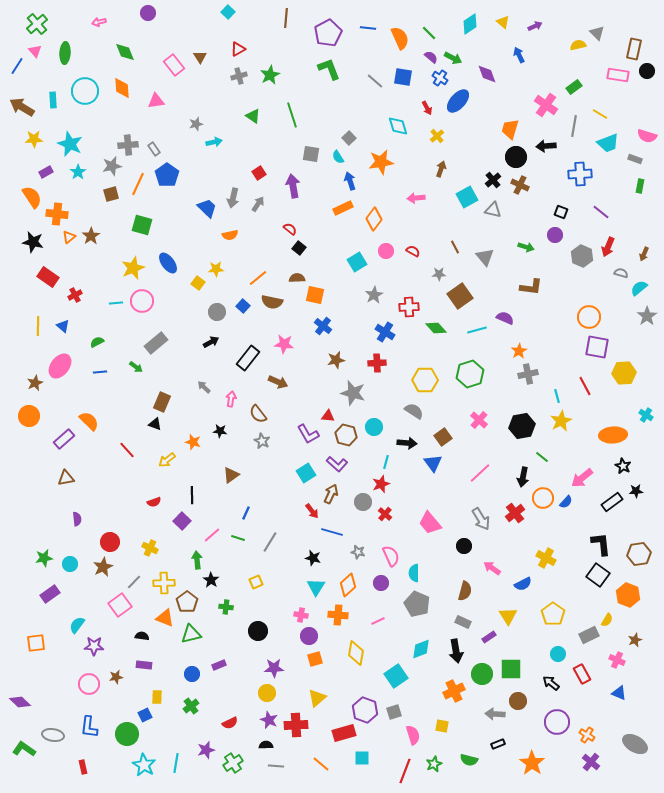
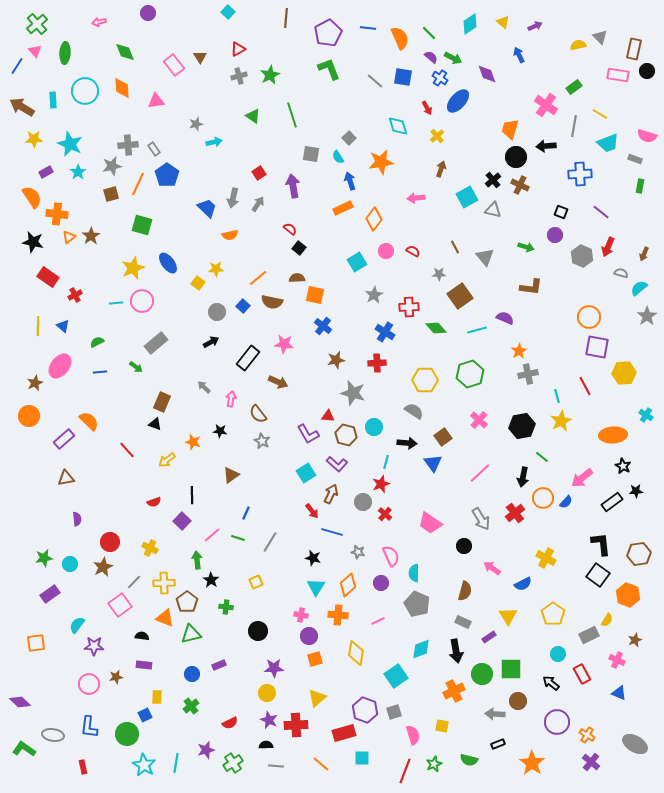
gray triangle at (597, 33): moved 3 px right, 4 px down
pink trapezoid at (430, 523): rotated 15 degrees counterclockwise
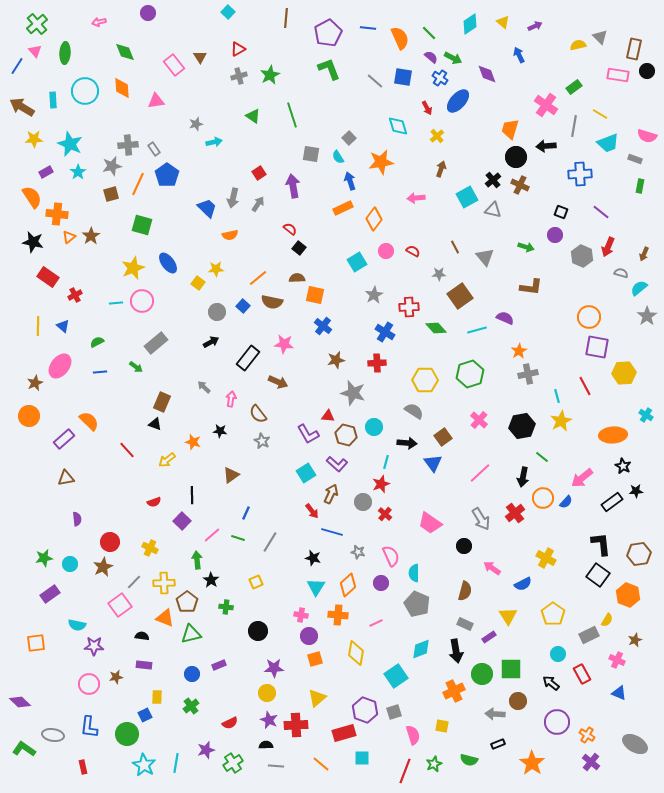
pink line at (378, 621): moved 2 px left, 2 px down
gray rectangle at (463, 622): moved 2 px right, 2 px down
cyan semicircle at (77, 625): rotated 114 degrees counterclockwise
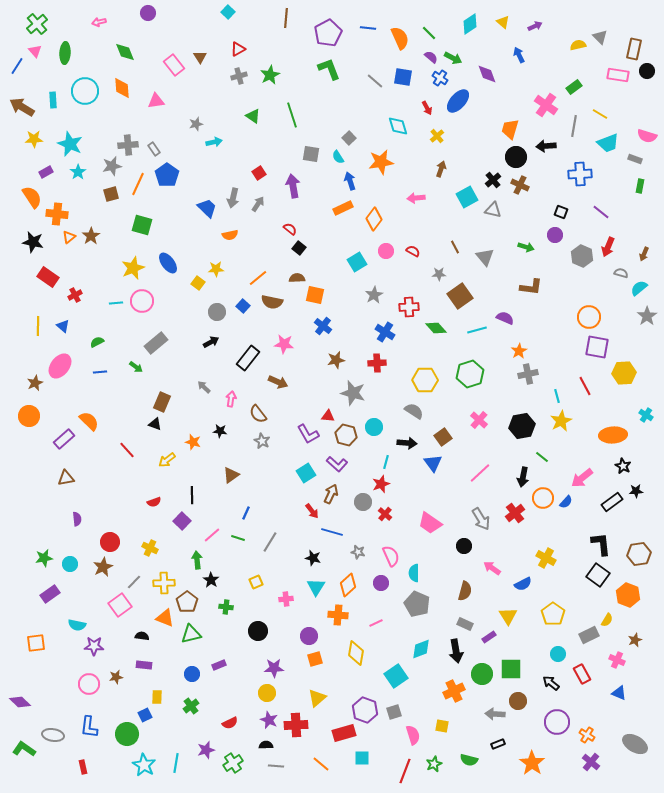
pink cross at (301, 615): moved 15 px left, 16 px up; rotated 16 degrees counterclockwise
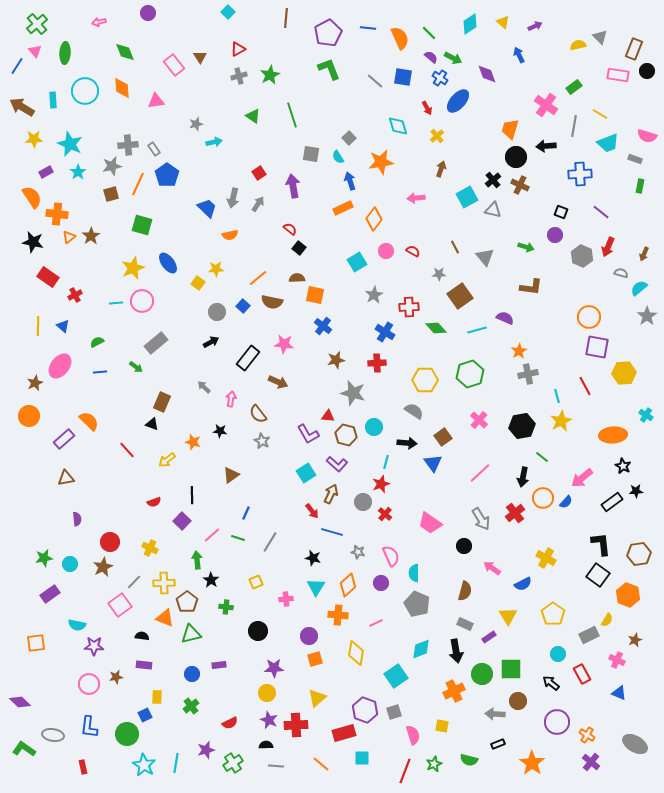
brown rectangle at (634, 49): rotated 10 degrees clockwise
black triangle at (155, 424): moved 3 px left
purple rectangle at (219, 665): rotated 16 degrees clockwise
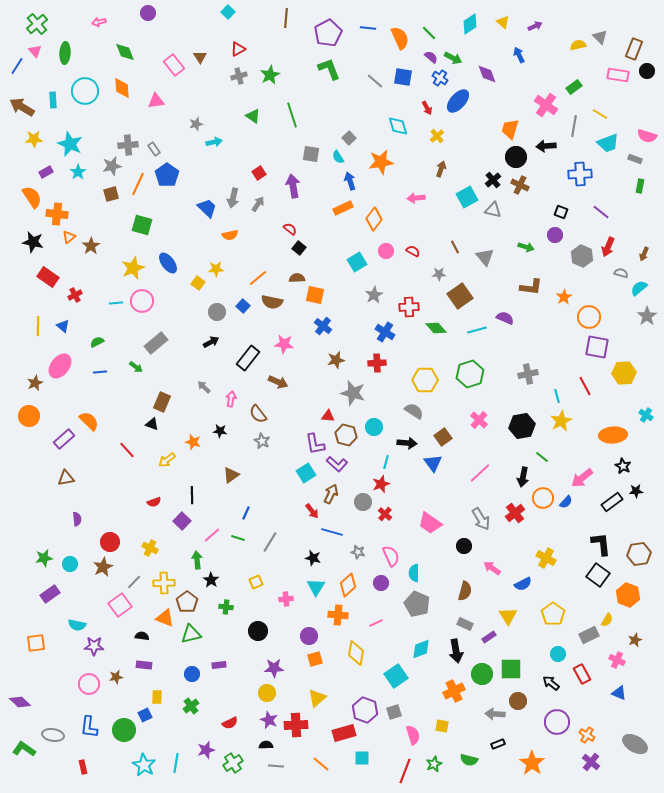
brown star at (91, 236): moved 10 px down
orange star at (519, 351): moved 45 px right, 54 px up
purple L-shape at (308, 434): moved 7 px right, 10 px down; rotated 20 degrees clockwise
green circle at (127, 734): moved 3 px left, 4 px up
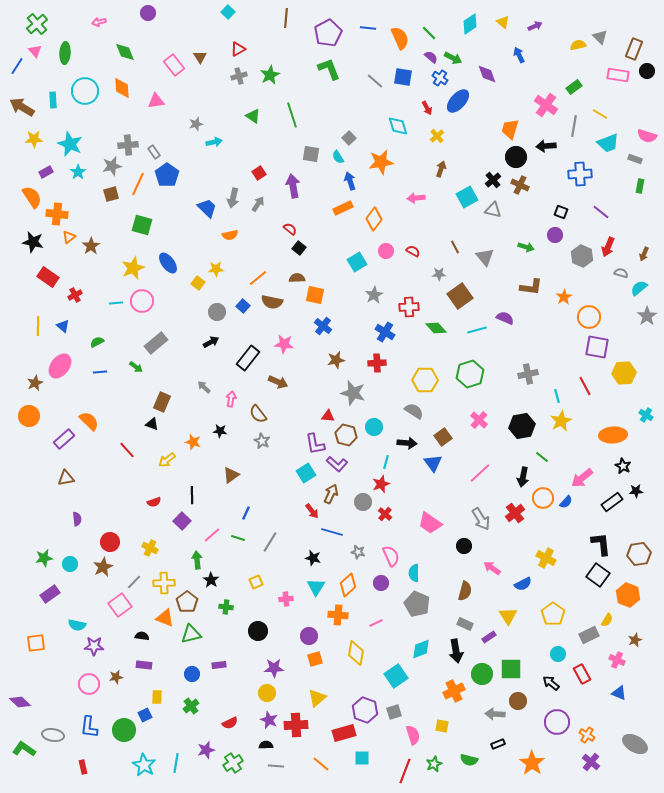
gray rectangle at (154, 149): moved 3 px down
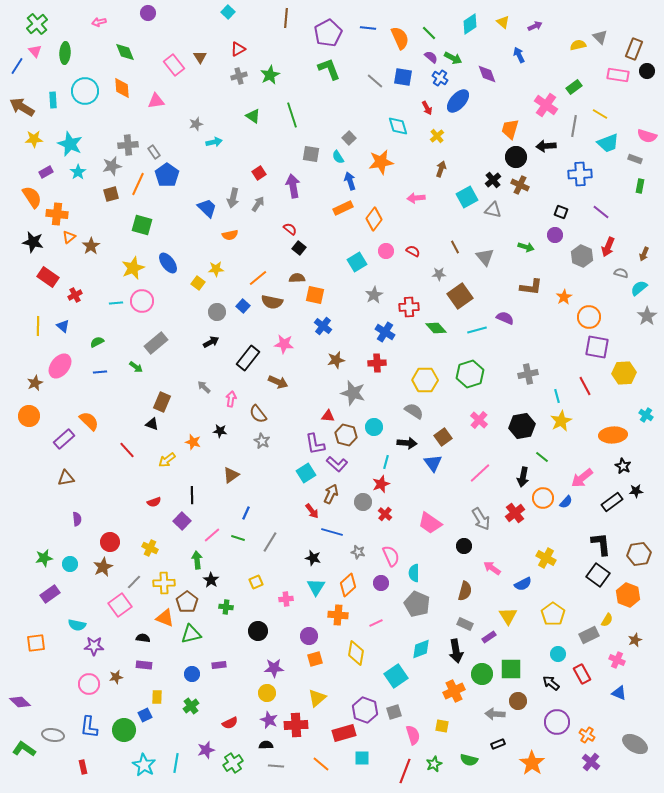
black semicircle at (142, 636): moved 1 px right, 2 px down
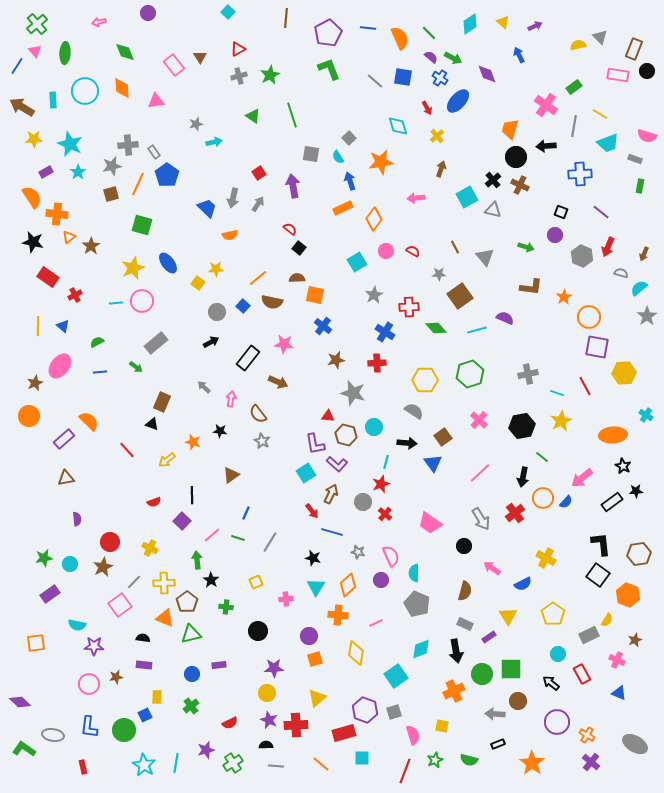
cyan line at (557, 396): moved 3 px up; rotated 56 degrees counterclockwise
purple circle at (381, 583): moved 3 px up
green star at (434, 764): moved 1 px right, 4 px up
